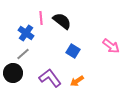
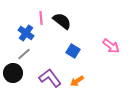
gray line: moved 1 px right
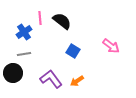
pink line: moved 1 px left
blue cross: moved 2 px left, 1 px up; rotated 21 degrees clockwise
gray line: rotated 32 degrees clockwise
purple L-shape: moved 1 px right, 1 px down
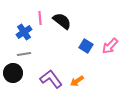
pink arrow: moved 1 px left; rotated 96 degrees clockwise
blue square: moved 13 px right, 5 px up
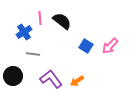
gray line: moved 9 px right; rotated 16 degrees clockwise
black circle: moved 3 px down
